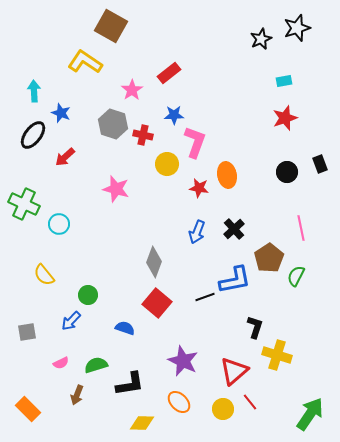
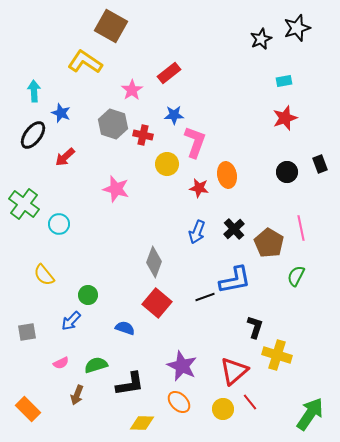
green cross at (24, 204): rotated 12 degrees clockwise
brown pentagon at (269, 258): moved 15 px up; rotated 8 degrees counterclockwise
purple star at (183, 361): moved 1 px left, 5 px down
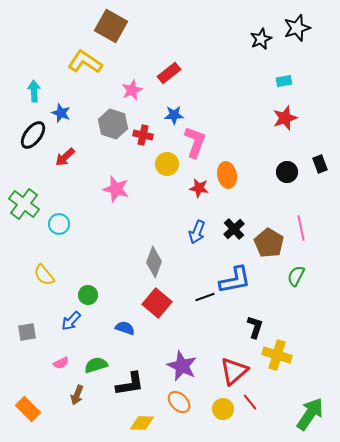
pink star at (132, 90): rotated 10 degrees clockwise
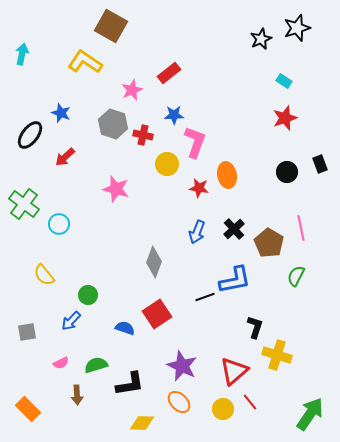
cyan rectangle at (284, 81): rotated 42 degrees clockwise
cyan arrow at (34, 91): moved 12 px left, 37 px up; rotated 15 degrees clockwise
black ellipse at (33, 135): moved 3 px left
red square at (157, 303): moved 11 px down; rotated 16 degrees clockwise
brown arrow at (77, 395): rotated 24 degrees counterclockwise
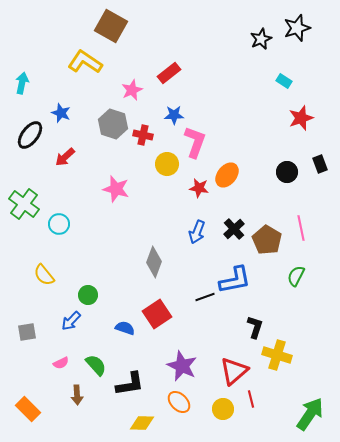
cyan arrow at (22, 54): moved 29 px down
red star at (285, 118): moved 16 px right
orange ellipse at (227, 175): rotated 50 degrees clockwise
brown pentagon at (269, 243): moved 2 px left, 3 px up
green semicircle at (96, 365): rotated 65 degrees clockwise
red line at (250, 402): moved 1 px right, 3 px up; rotated 24 degrees clockwise
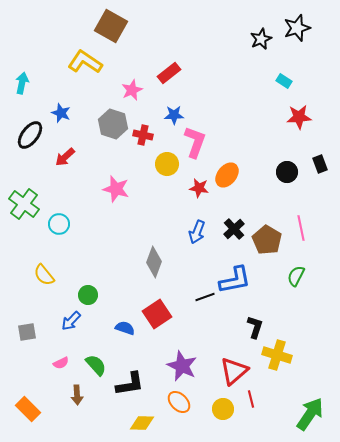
red star at (301, 118): moved 2 px left, 1 px up; rotated 15 degrees clockwise
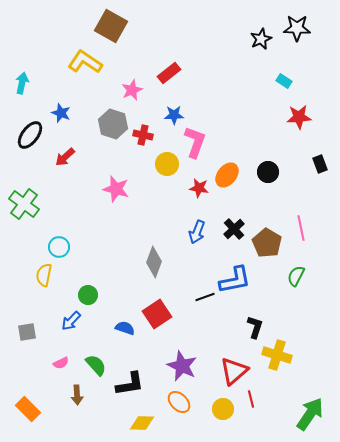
black star at (297, 28): rotated 20 degrees clockwise
black circle at (287, 172): moved 19 px left
cyan circle at (59, 224): moved 23 px down
brown pentagon at (267, 240): moved 3 px down
yellow semicircle at (44, 275): rotated 50 degrees clockwise
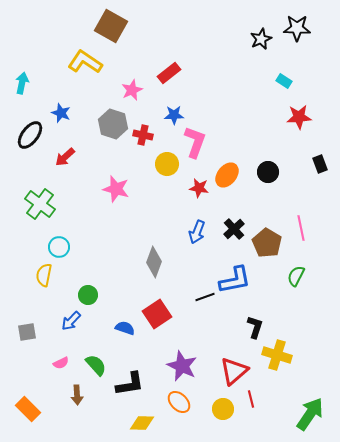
green cross at (24, 204): moved 16 px right
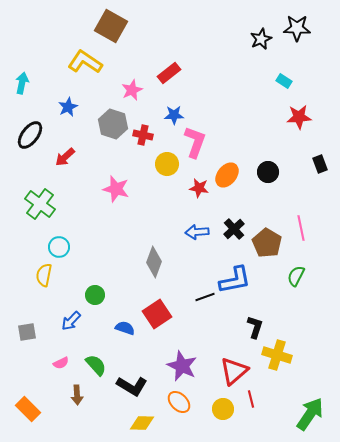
blue star at (61, 113): moved 7 px right, 6 px up; rotated 24 degrees clockwise
blue arrow at (197, 232): rotated 65 degrees clockwise
green circle at (88, 295): moved 7 px right
black L-shape at (130, 384): moved 2 px right, 2 px down; rotated 40 degrees clockwise
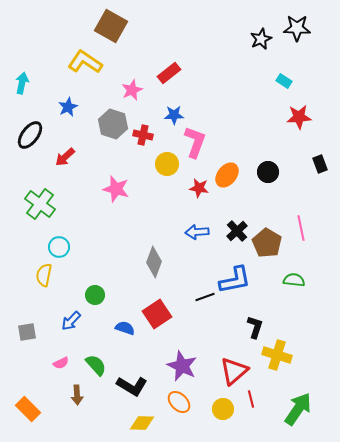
black cross at (234, 229): moved 3 px right, 2 px down
green semicircle at (296, 276): moved 2 px left, 4 px down; rotated 70 degrees clockwise
green arrow at (310, 414): moved 12 px left, 5 px up
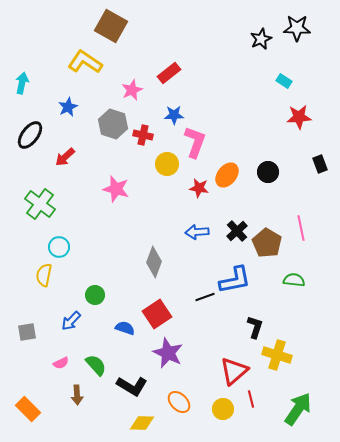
purple star at (182, 366): moved 14 px left, 13 px up
